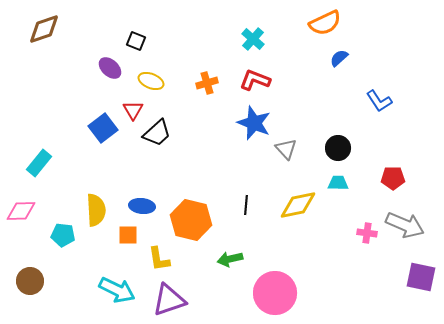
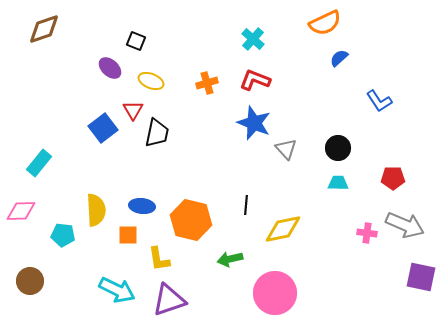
black trapezoid: rotated 36 degrees counterclockwise
yellow diamond: moved 15 px left, 24 px down
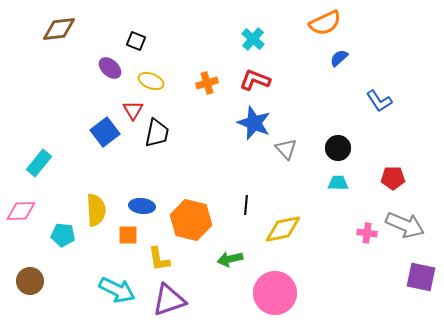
brown diamond: moved 15 px right; rotated 12 degrees clockwise
blue square: moved 2 px right, 4 px down
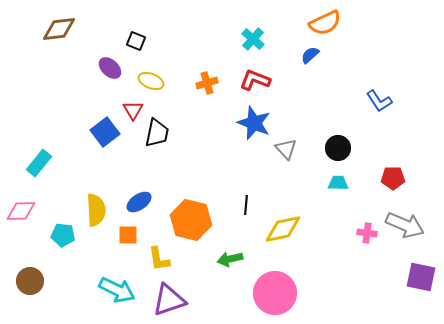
blue semicircle: moved 29 px left, 3 px up
blue ellipse: moved 3 px left, 4 px up; rotated 40 degrees counterclockwise
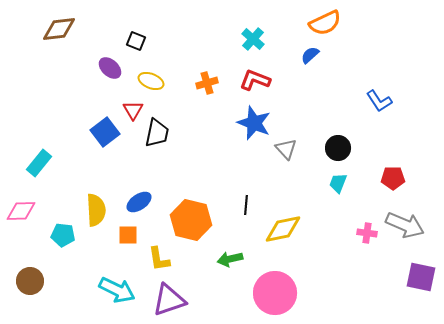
cyan trapezoid: rotated 70 degrees counterclockwise
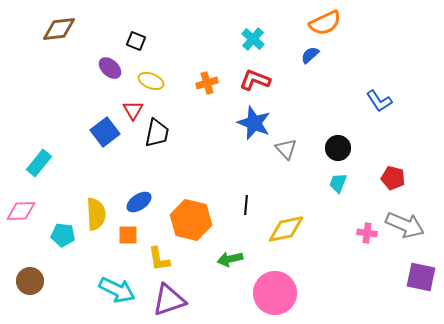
red pentagon: rotated 15 degrees clockwise
yellow semicircle: moved 4 px down
yellow diamond: moved 3 px right
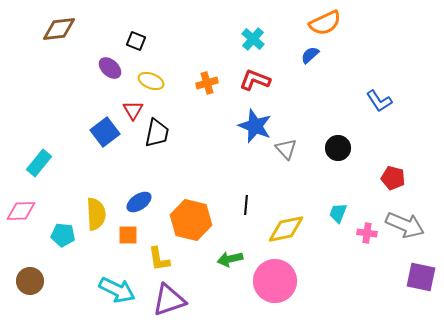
blue star: moved 1 px right, 3 px down
cyan trapezoid: moved 30 px down
pink circle: moved 12 px up
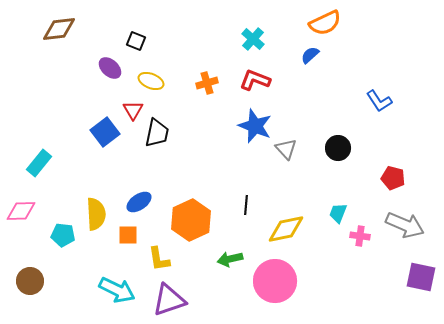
orange hexagon: rotated 21 degrees clockwise
pink cross: moved 7 px left, 3 px down
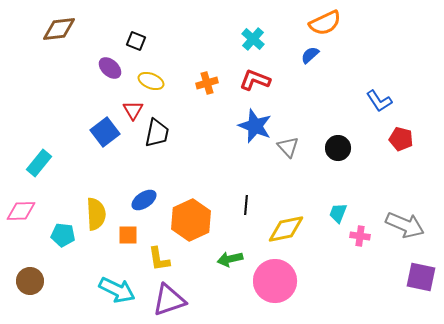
gray triangle: moved 2 px right, 2 px up
red pentagon: moved 8 px right, 39 px up
blue ellipse: moved 5 px right, 2 px up
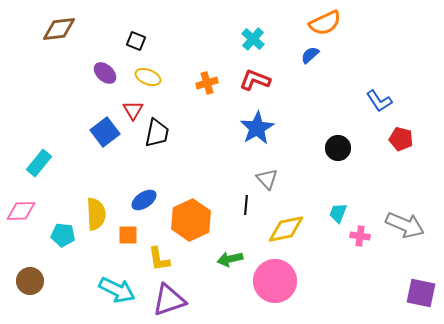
purple ellipse: moved 5 px left, 5 px down
yellow ellipse: moved 3 px left, 4 px up
blue star: moved 2 px right, 2 px down; rotated 20 degrees clockwise
gray triangle: moved 21 px left, 32 px down
purple square: moved 16 px down
